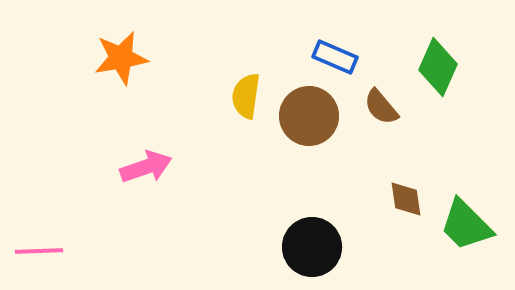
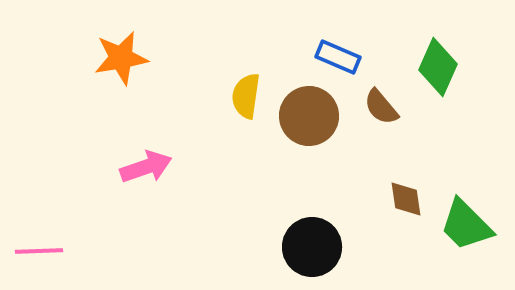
blue rectangle: moved 3 px right
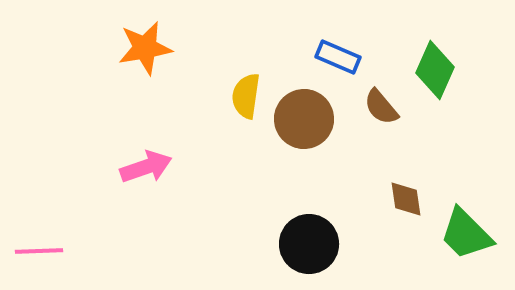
orange star: moved 24 px right, 10 px up
green diamond: moved 3 px left, 3 px down
brown circle: moved 5 px left, 3 px down
green trapezoid: moved 9 px down
black circle: moved 3 px left, 3 px up
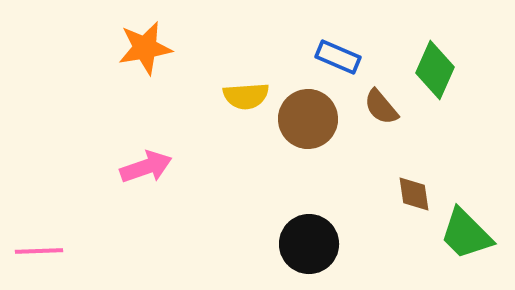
yellow semicircle: rotated 102 degrees counterclockwise
brown circle: moved 4 px right
brown diamond: moved 8 px right, 5 px up
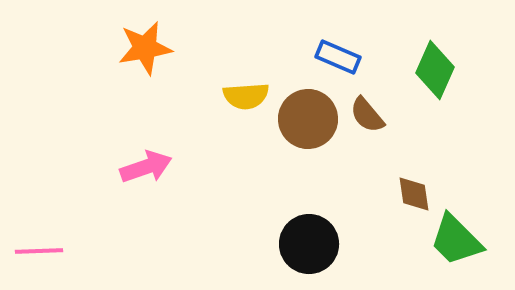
brown semicircle: moved 14 px left, 8 px down
green trapezoid: moved 10 px left, 6 px down
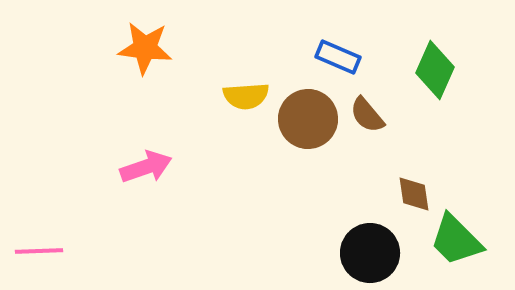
orange star: rotated 16 degrees clockwise
black circle: moved 61 px right, 9 px down
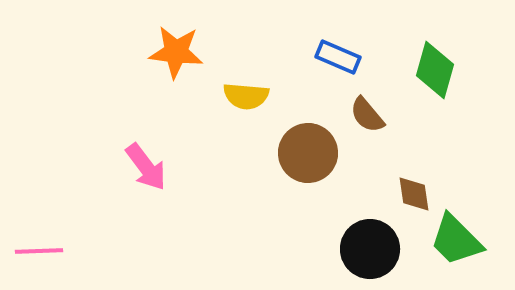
orange star: moved 31 px right, 4 px down
green diamond: rotated 8 degrees counterclockwise
yellow semicircle: rotated 9 degrees clockwise
brown circle: moved 34 px down
pink arrow: rotated 72 degrees clockwise
black circle: moved 4 px up
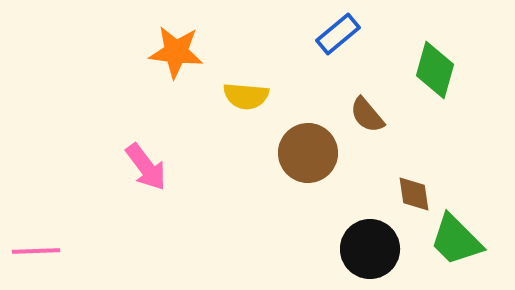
blue rectangle: moved 23 px up; rotated 63 degrees counterclockwise
pink line: moved 3 px left
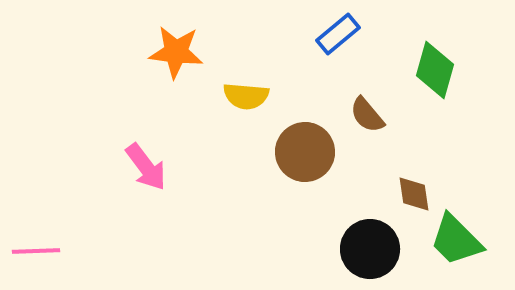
brown circle: moved 3 px left, 1 px up
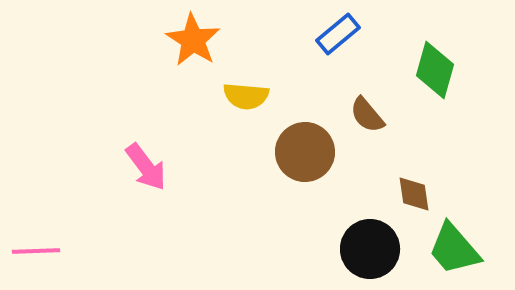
orange star: moved 17 px right, 12 px up; rotated 26 degrees clockwise
green trapezoid: moved 2 px left, 9 px down; rotated 4 degrees clockwise
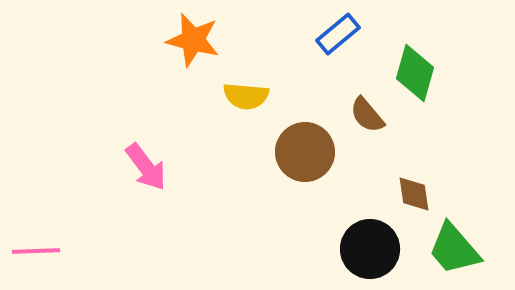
orange star: rotated 18 degrees counterclockwise
green diamond: moved 20 px left, 3 px down
